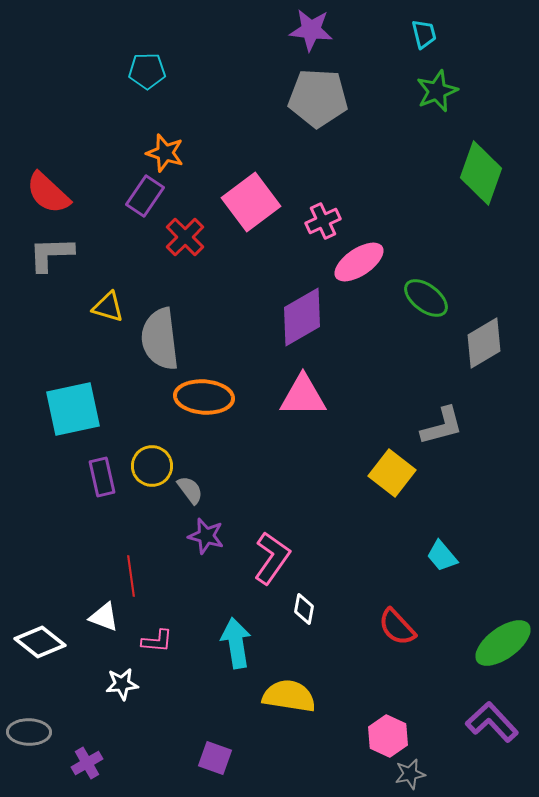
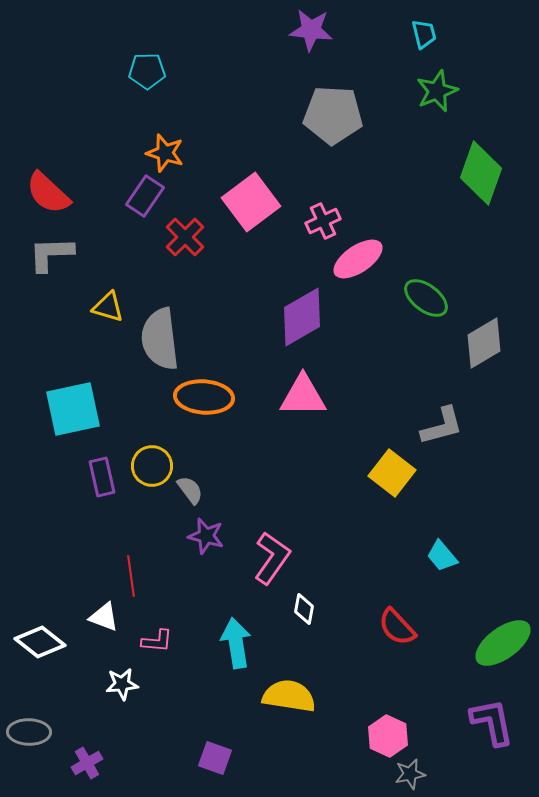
gray pentagon at (318, 98): moved 15 px right, 17 px down
pink ellipse at (359, 262): moved 1 px left, 3 px up
purple L-shape at (492, 722): rotated 32 degrees clockwise
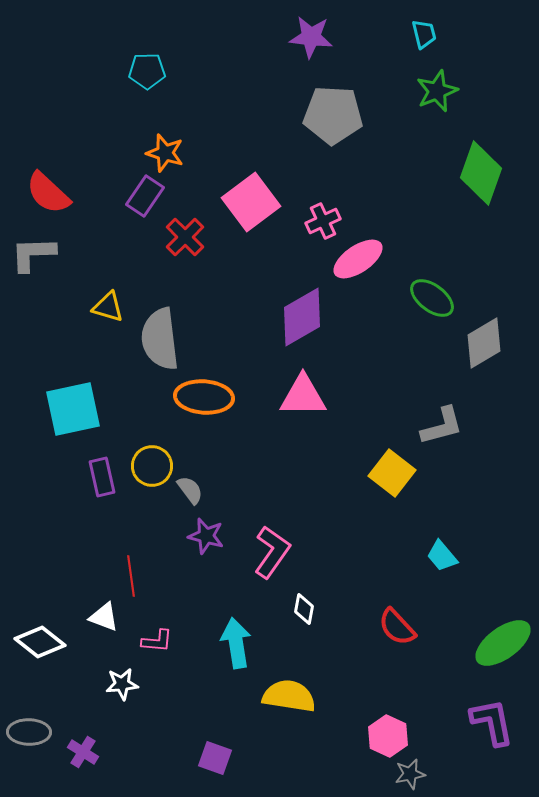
purple star at (311, 30): moved 7 px down
gray L-shape at (51, 254): moved 18 px left
green ellipse at (426, 298): moved 6 px right
pink L-shape at (272, 558): moved 6 px up
purple cross at (87, 763): moved 4 px left, 11 px up; rotated 28 degrees counterclockwise
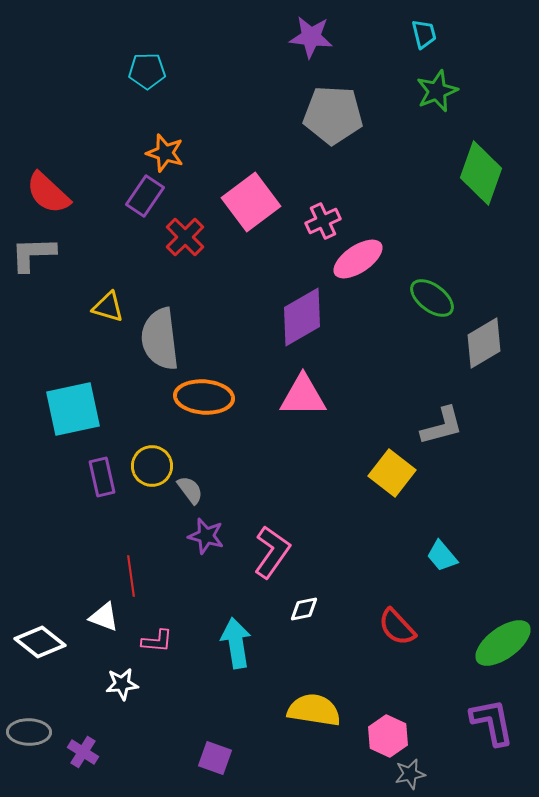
white diamond at (304, 609): rotated 68 degrees clockwise
yellow semicircle at (289, 696): moved 25 px right, 14 px down
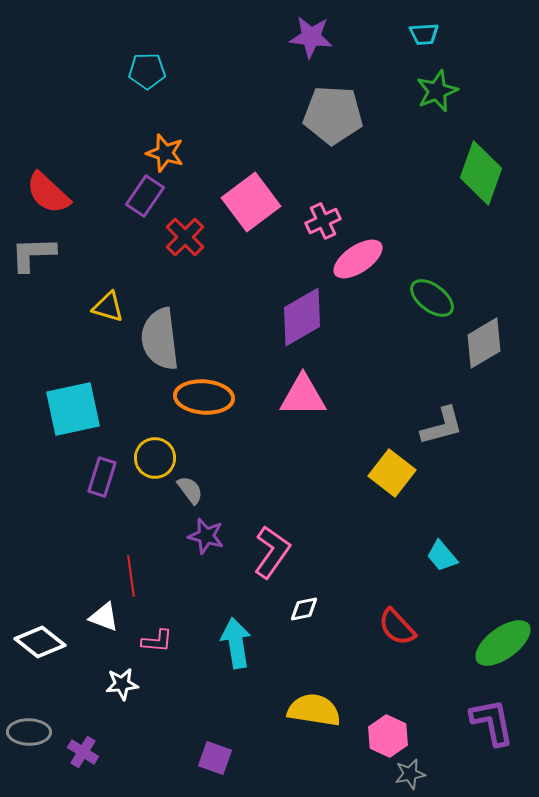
cyan trapezoid at (424, 34): rotated 100 degrees clockwise
yellow circle at (152, 466): moved 3 px right, 8 px up
purple rectangle at (102, 477): rotated 30 degrees clockwise
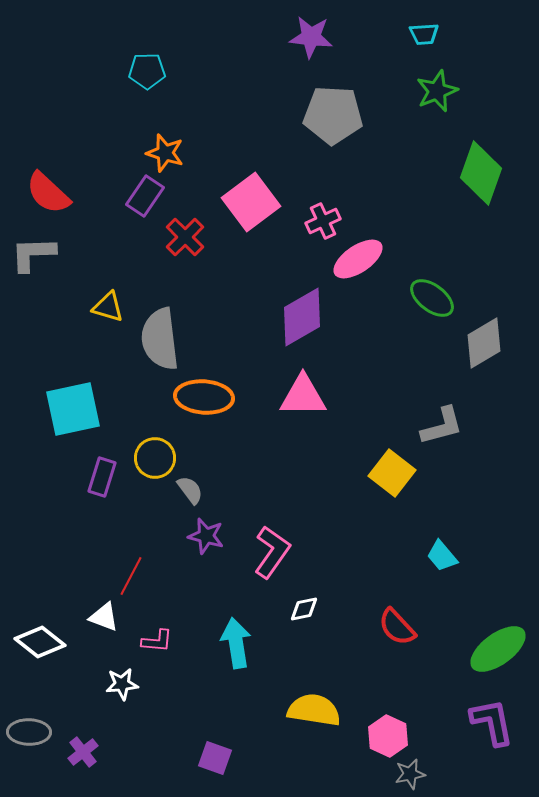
red line at (131, 576): rotated 36 degrees clockwise
green ellipse at (503, 643): moved 5 px left, 6 px down
purple cross at (83, 752): rotated 20 degrees clockwise
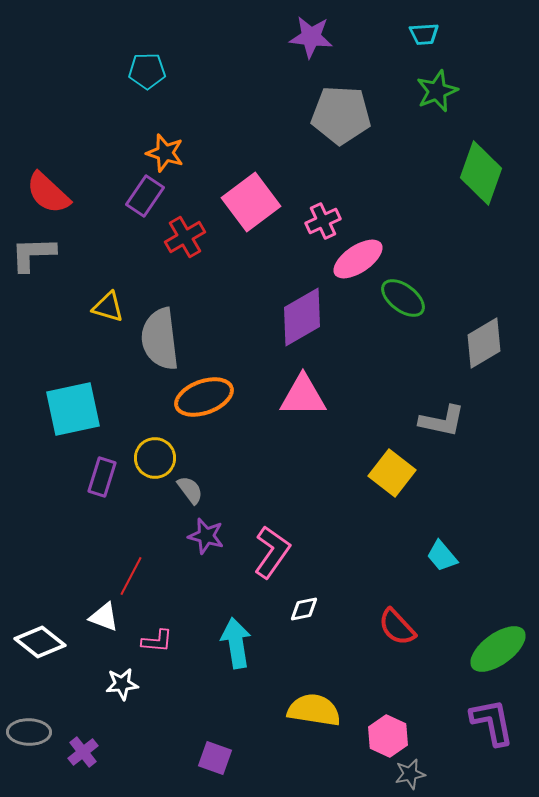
gray pentagon at (333, 115): moved 8 px right
red cross at (185, 237): rotated 15 degrees clockwise
green ellipse at (432, 298): moved 29 px left
orange ellipse at (204, 397): rotated 24 degrees counterclockwise
gray L-shape at (442, 426): moved 5 px up; rotated 27 degrees clockwise
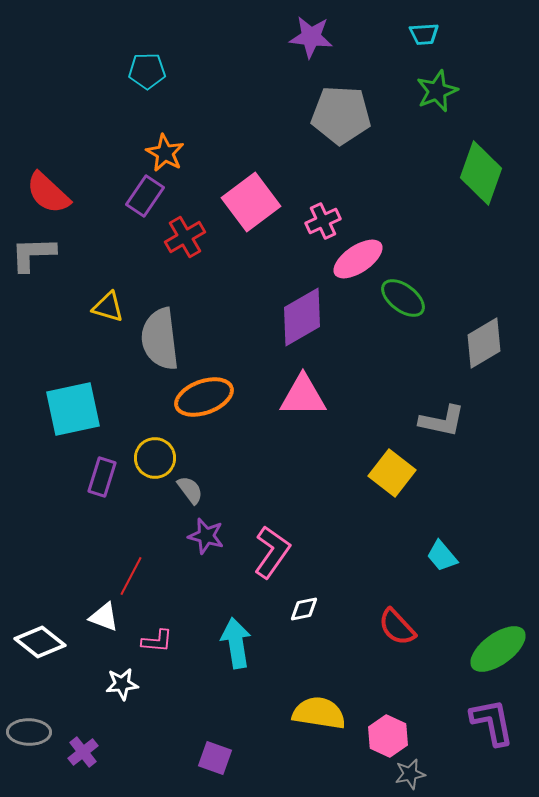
orange star at (165, 153): rotated 12 degrees clockwise
yellow semicircle at (314, 710): moved 5 px right, 3 px down
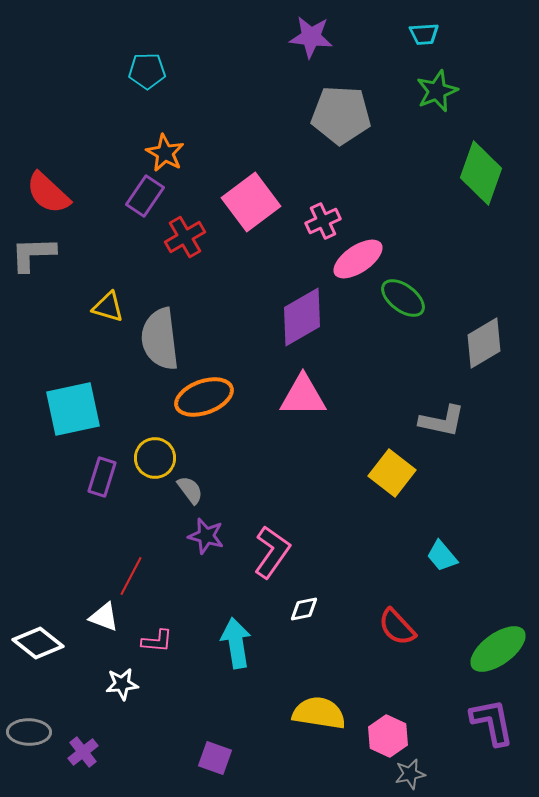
white diamond at (40, 642): moved 2 px left, 1 px down
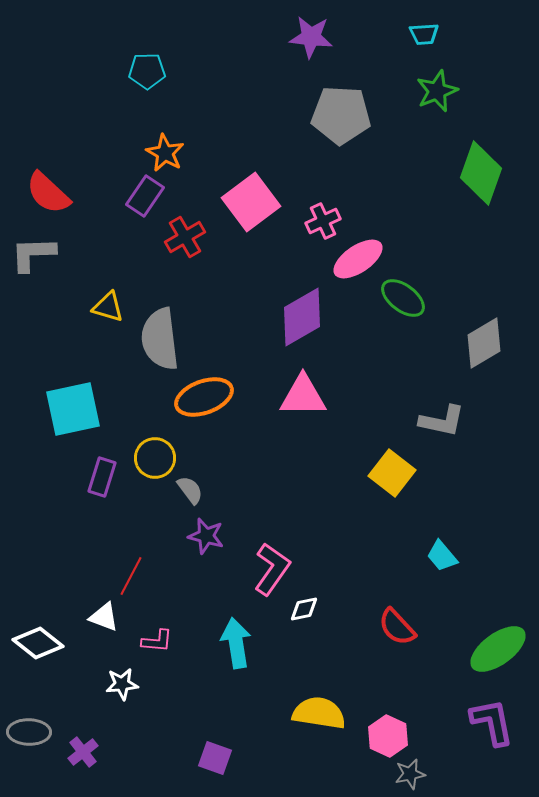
pink L-shape at (272, 552): moved 17 px down
